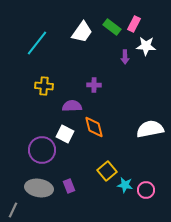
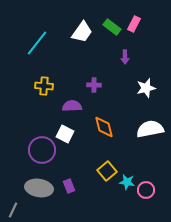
white star: moved 42 px down; rotated 18 degrees counterclockwise
orange diamond: moved 10 px right
cyan star: moved 2 px right, 3 px up
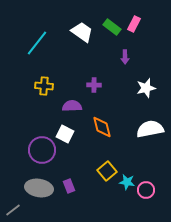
white trapezoid: rotated 90 degrees counterclockwise
orange diamond: moved 2 px left
gray line: rotated 28 degrees clockwise
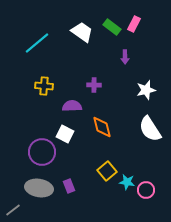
cyan line: rotated 12 degrees clockwise
white star: moved 2 px down
white semicircle: rotated 112 degrees counterclockwise
purple circle: moved 2 px down
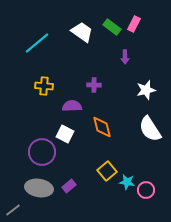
purple rectangle: rotated 72 degrees clockwise
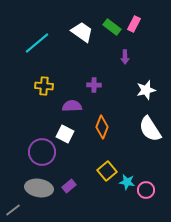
orange diamond: rotated 35 degrees clockwise
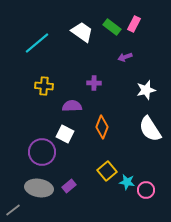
purple arrow: rotated 72 degrees clockwise
purple cross: moved 2 px up
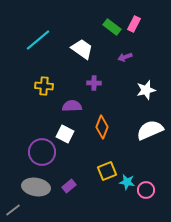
white trapezoid: moved 17 px down
cyan line: moved 1 px right, 3 px up
white semicircle: moved 1 px down; rotated 100 degrees clockwise
yellow square: rotated 18 degrees clockwise
gray ellipse: moved 3 px left, 1 px up
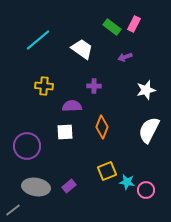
purple cross: moved 3 px down
white semicircle: moved 1 px left; rotated 40 degrees counterclockwise
white square: moved 2 px up; rotated 30 degrees counterclockwise
purple circle: moved 15 px left, 6 px up
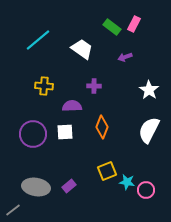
white star: moved 3 px right; rotated 24 degrees counterclockwise
purple circle: moved 6 px right, 12 px up
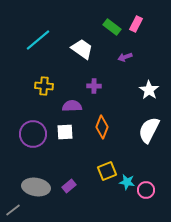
pink rectangle: moved 2 px right
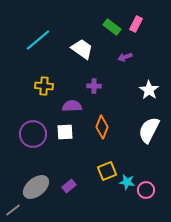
gray ellipse: rotated 48 degrees counterclockwise
